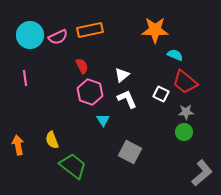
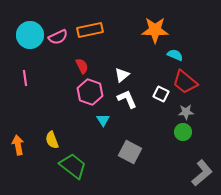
green circle: moved 1 px left
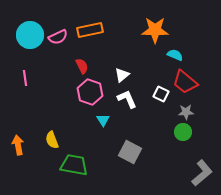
green trapezoid: moved 1 px right, 1 px up; rotated 28 degrees counterclockwise
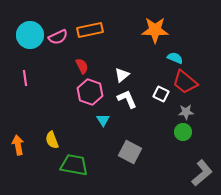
cyan semicircle: moved 3 px down
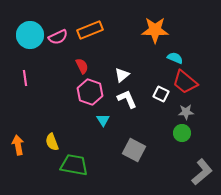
orange rectangle: rotated 10 degrees counterclockwise
green circle: moved 1 px left, 1 px down
yellow semicircle: moved 2 px down
gray square: moved 4 px right, 2 px up
gray L-shape: moved 1 px up
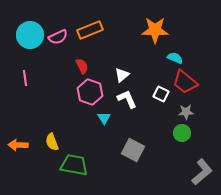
cyan triangle: moved 1 px right, 2 px up
orange arrow: rotated 78 degrees counterclockwise
gray square: moved 1 px left
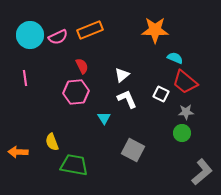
pink hexagon: moved 14 px left; rotated 25 degrees counterclockwise
orange arrow: moved 7 px down
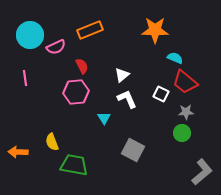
pink semicircle: moved 2 px left, 10 px down
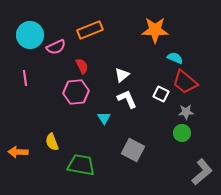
green trapezoid: moved 7 px right
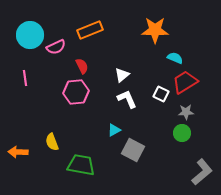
red trapezoid: rotated 108 degrees clockwise
cyan triangle: moved 10 px right, 12 px down; rotated 32 degrees clockwise
